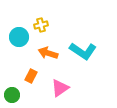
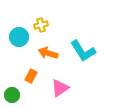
cyan L-shape: rotated 24 degrees clockwise
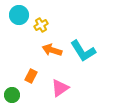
yellow cross: rotated 16 degrees counterclockwise
cyan circle: moved 22 px up
orange arrow: moved 4 px right, 3 px up
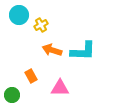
cyan L-shape: rotated 56 degrees counterclockwise
orange rectangle: rotated 56 degrees counterclockwise
pink triangle: rotated 36 degrees clockwise
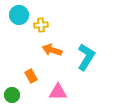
yellow cross: rotated 24 degrees clockwise
cyan L-shape: moved 3 px right, 6 px down; rotated 60 degrees counterclockwise
pink triangle: moved 2 px left, 4 px down
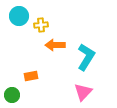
cyan circle: moved 1 px down
orange arrow: moved 3 px right, 5 px up; rotated 18 degrees counterclockwise
orange rectangle: rotated 72 degrees counterclockwise
pink triangle: moved 25 px right; rotated 48 degrees counterclockwise
